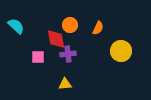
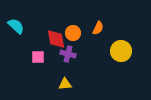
orange circle: moved 3 px right, 8 px down
purple cross: rotated 21 degrees clockwise
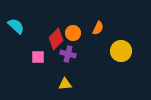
red diamond: rotated 55 degrees clockwise
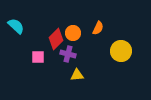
yellow triangle: moved 12 px right, 9 px up
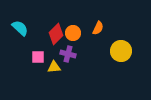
cyan semicircle: moved 4 px right, 2 px down
red diamond: moved 5 px up
yellow triangle: moved 23 px left, 8 px up
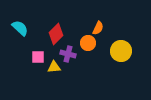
orange circle: moved 15 px right, 10 px down
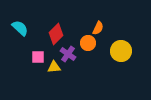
purple cross: rotated 21 degrees clockwise
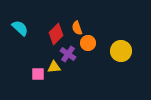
orange semicircle: moved 21 px left; rotated 136 degrees clockwise
pink square: moved 17 px down
